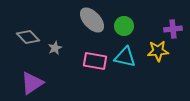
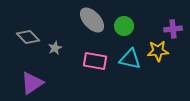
cyan triangle: moved 5 px right, 2 px down
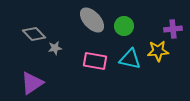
gray diamond: moved 6 px right, 3 px up
gray star: rotated 16 degrees clockwise
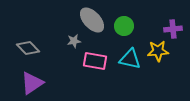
gray diamond: moved 6 px left, 14 px down
gray star: moved 19 px right, 7 px up
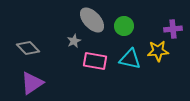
gray star: rotated 16 degrees counterclockwise
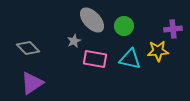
pink rectangle: moved 2 px up
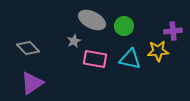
gray ellipse: rotated 20 degrees counterclockwise
purple cross: moved 2 px down
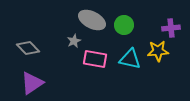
green circle: moved 1 px up
purple cross: moved 2 px left, 3 px up
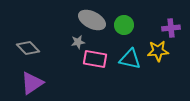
gray star: moved 4 px right, 1 px down; rotated 16 degrees clockwise
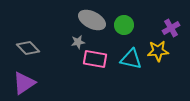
purple cross: rotated 24 degrees counterclockwise
cyan triangle: moved 1 px right
purple triangle: moved 8 px left
